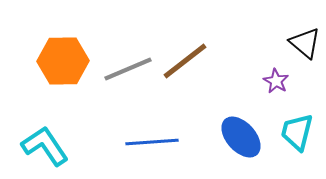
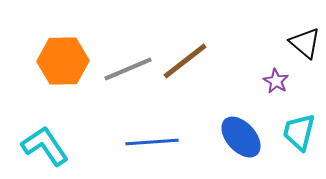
cyan trapezoid: moved 2 px right
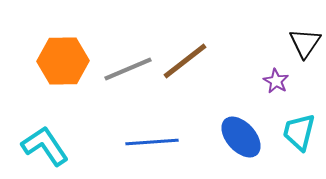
black triangle: rotated 24 degrees clockwise
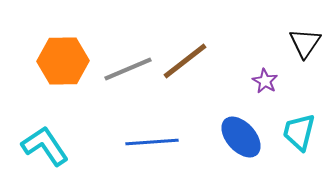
purple star: moved 11 px left
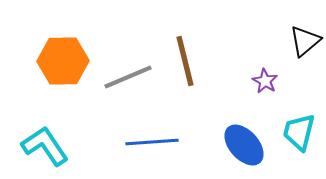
black triangle: moved 2 px up; rotated 16 degrees clockwise
brown line: rotated 66 degrees counterclockwise
gray line: moved 8 px down
blue ellipse: moved 3 px right, 8 px down
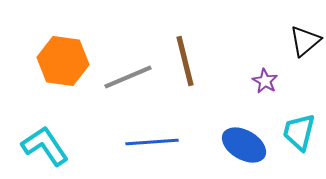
orange hexagon: rotated 9 degrees clockwise
blue ellipse: rotated 18 degrees counterclockwise
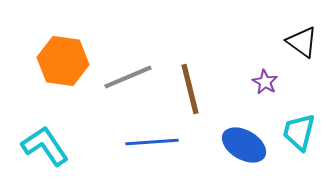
black triangle: moved 3 px left, 1 px down; rotated 44 degrees counterclockwise
brown line: moved 5 px right, 28 px down
purple star: moved 1 px down
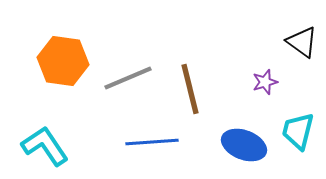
gray line: moved 1 px down
purple star: rotated 25 degrees clockwise
cyan trapezoid: moved 1 px left, 1 px up
blue ellipse: rotated 9 degrees counterclockwise
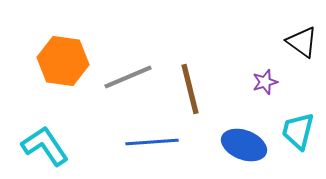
gray line: moved 1 px up
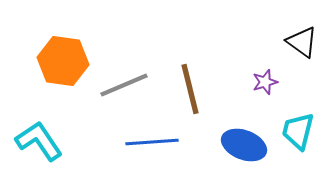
gray line: moved 4 px left, 8 px down
cyan L-shape: moved 6 px left, 5 px up
